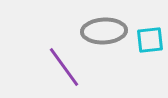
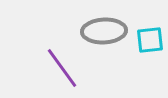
purple line: moved 2 px left, 1 px down
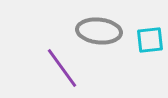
gray ellipse: moved 5 px left; rotated 9 degrees clockwise
